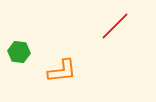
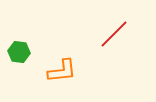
red line: moved 1 px left, 8 px down
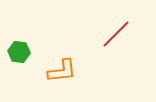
red line: moved 2 px right
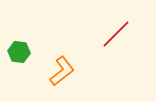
orange L-shape: rotated 32 degrees counterclockwise
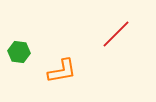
orange L-shape: rotated 28 degrees clockwise
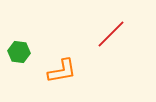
red line: moved 5 px left
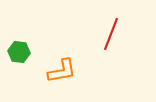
red line: rotated 24 degrees counterclockwise
